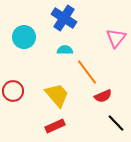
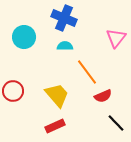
blue cross: rotated 10 degrees counterclockwise
cyan semicircle: moved 4 px up
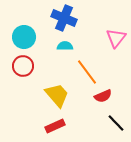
red circle: moved 10 px right, 25 px up
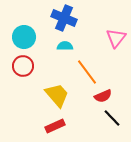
black line: moved 4 px left, 5 px up
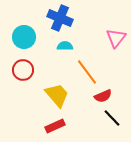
blue cross: moved 4 px left
red circle: moved 4 px down
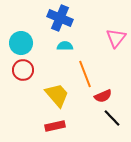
cyan circle: moved 3 px left, 6 px down
orange line: moved 2 px left, 2 px down; rotated 16 degrees clockwise
red rectangle: rotated 12 degrees clockwise
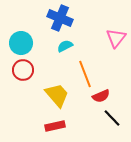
cyan semicircle: rotated 28 degrees counterclockwise
red semicircle: moved 2 px left
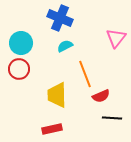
red circle: moved 4 px left, 1 px up
yellow trapezoid: rotated 140 degrees counterclockwise
black line: rotated 42 degrees counterclockwise
red rectangle: moved 3 px left, 3 px down
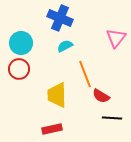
red semicircle: rotated 54 degrees clockwise
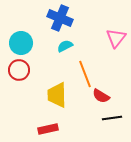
red circle: moved 1 px down
black line: rotated 12 degrees counterclockwise
red rectangle: moved 4 px left
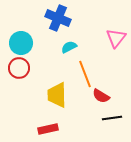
blue cross: moved 2 px left
cyan semicircle: moved 4 px right, 1 px down
red circle: moved 2 px up
